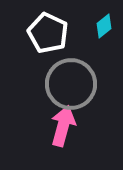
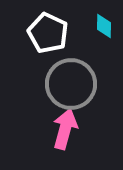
cyan diamond: rotated 50 degrees counterclockwise
pink arrow: moved 2 px right, 3 px down
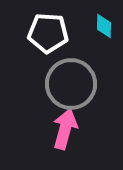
white pentagon: rotated 21 degrees counterclockwise
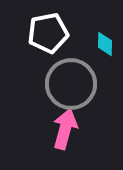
cyan diamond: moved 1 px right, 18 px down
white pentagon: rotated 15 degrees counterclockwise
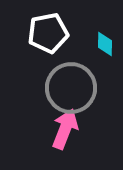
gray circle: moved 4 px down
pink arrow: rotated 6 degrees clockwise
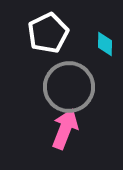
white pentagon: rotated 15 degrees counterclockwise
gray circle: moved 2 px left, 1 px up
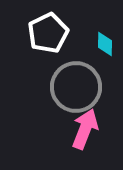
gray circle: moved 7 px right
pink arrow: moved 20 px right
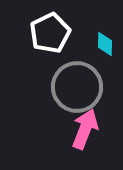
white pentagon: moved 2 px right
gray circle: moved 1 px right
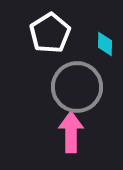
white pentagon: rotated 6 degrees counterclockwise
pink arrow: moved 14 px left, 3 px down; rotated 21 degrees counterclockwise
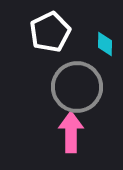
white pentagon: moved 1 px up; rotated 6 degrees clockwise
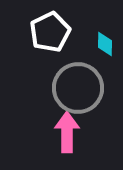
gray circle: moved 1 px right, 1 px down
pink arrow: moved 4 px left
